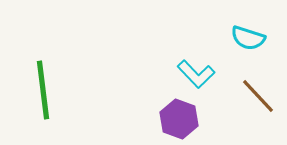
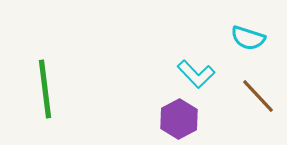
green line: moved 2 px right, 1 px up
purple hexagon: rotated 12 degrees clockwise
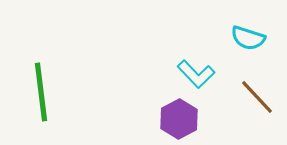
green line: moved 4 px left, 3 px down
brown line: moved 1 px left, 1 px down
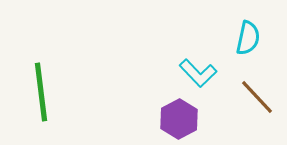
cyan semicircle: rotated 96 degrees counterclockwise
cyan L-shape: moved 2 px right, 1 px up
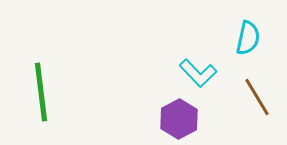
brown line: rotated 12 degrees clockwise
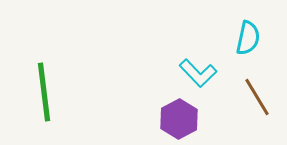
green line: moved 3 px right
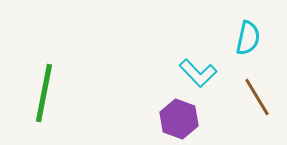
green line: moved 1 px down; rotated 18 degrees clockwise
purple hexagon: rotated 12 degrees counterclockwise
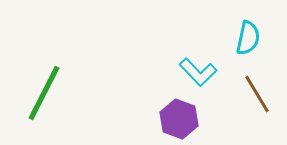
cyan L-shape: moved 1 px up
green line: rotated 16 degrees clockwise
brown line: moved 3 px up
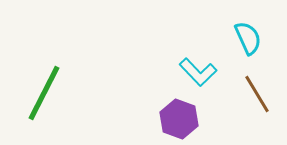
cyan semicircle: rotated 36 degrees counterclockwise
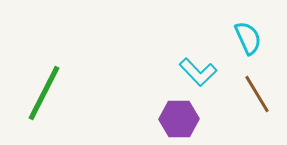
purple hexagon: rotated 21 degrees counterclockwise
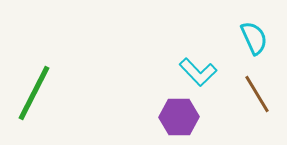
cyan semicircle: moved 6 px right
green line: moved 10 px left
purple hexagon: moved 2 px up
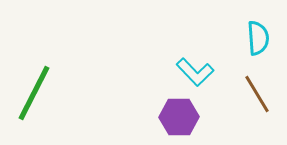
cyan semicircle: moved 4 px right; rotated 20 degrees clockwise
cyan L-shape: moved 3 px left
